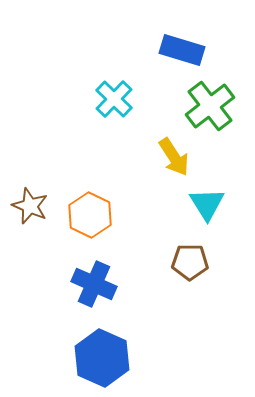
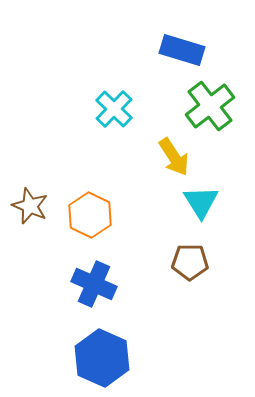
cyan cross: moved 10 px down
cyan triangle: moved 6 px left, 2 px up
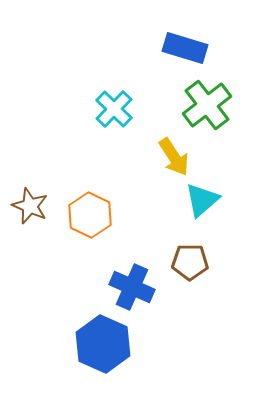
blue rectangle: moved 3 px right, 2 px up
green cross: moved 3 px left, 1 px up
cyan triangle: moved 1 px right, 2 px up; rotated 21 degrees clockwise
blue cross: moved 38 px right, 3 px down
blue hexagon: moved 1 px right, 14 px up
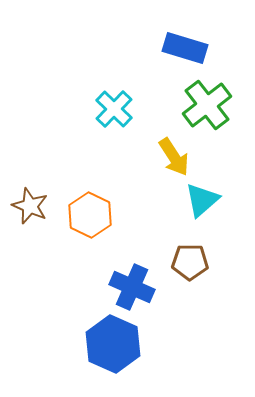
blue hexagon: moved 10 px right
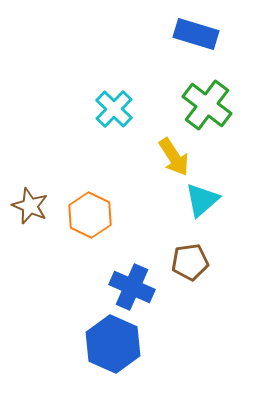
blue rectangle: moved 11 px right, 14 px up
green cross: rotated 15 degrees counterclockwise
brown pentagon: rotated 9 degrees counterclockwise
